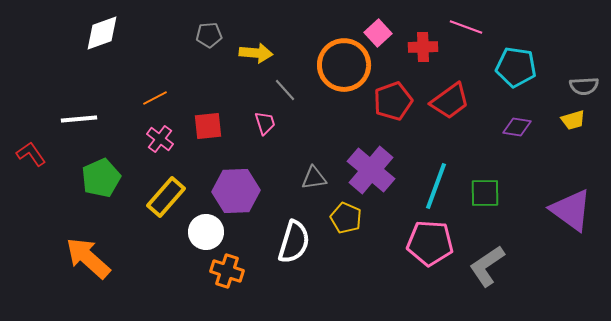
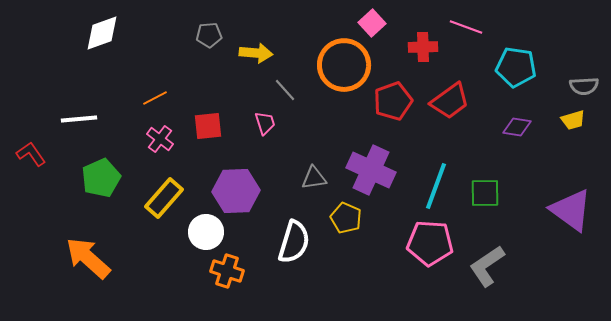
pink square: moved 6 px left, 10 px up
purple cross: rotated 15 degrees counterclockwise
yellow rectangle: moved 2 px left, 1 px down
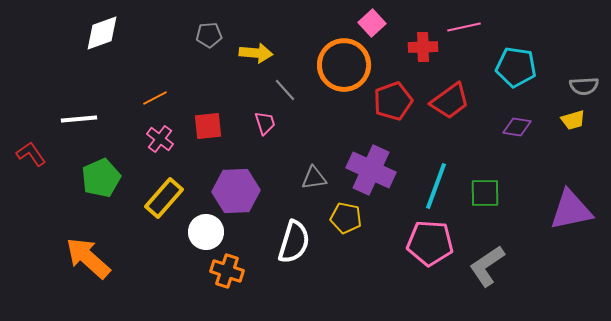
pink line: moved 2 px left; rotated 32 degrees counterclockwise
purple triangle: rotated 48 degrees counterclockwise
yellow pentagon: rotated 12 degrees counterclockwise
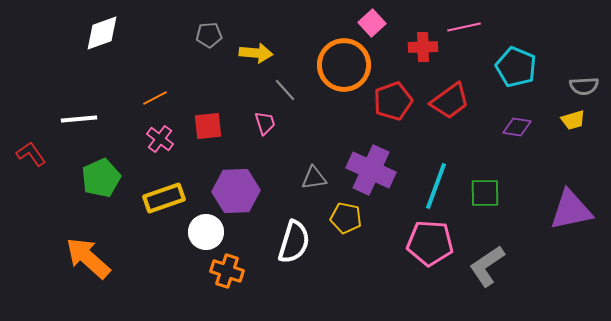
cyan pentagon: rotated 15 degrees clockwise
yellow rectangle: rotated 30 degrees clockwise
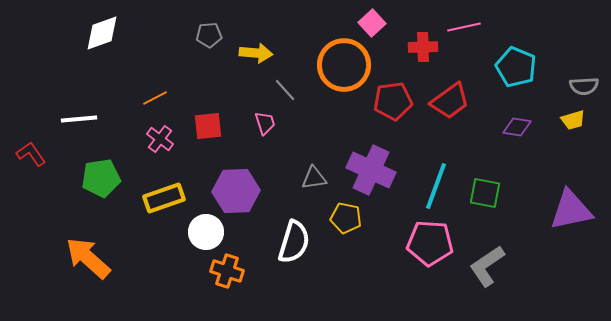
red pentagon: rotated 12 degrees clockwise
green pentagon: rotated 15 degrees clockwise
green square: rotated 12 degrees clockwise
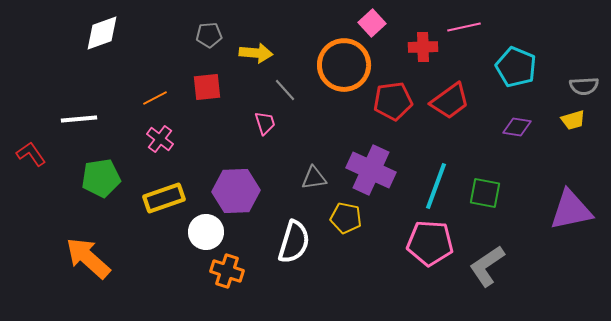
red square: moved 1 px left, 39 px up
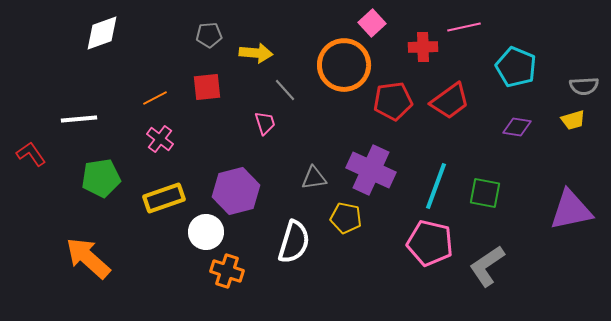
purple hexagon: rotated 12 degrees counterclockwise
pink pentagon: rotated 9 degrees clockwise
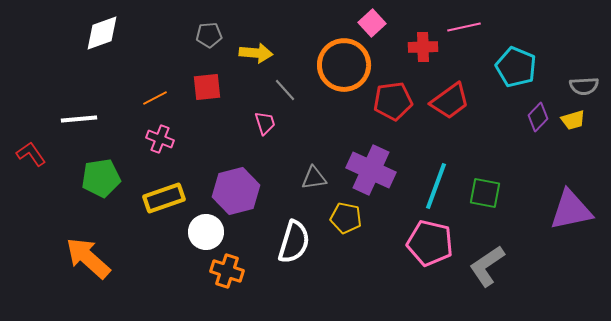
purple diamond: moved 21 px right, 10 px up; rotated 56 degrees counterclockwise
pink cross: rotated 16 degrees counterclockwise
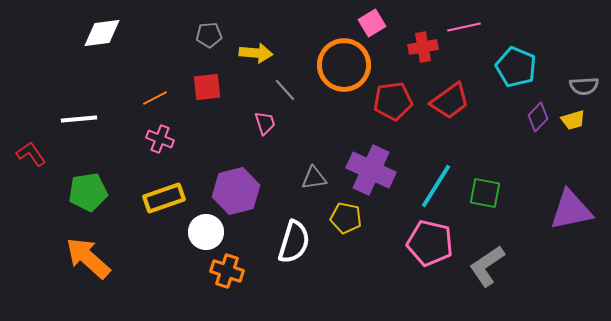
pink square: rotated 12 degrees clockwise
white diamond: rotated 12 degrees clockwise
red cross: rotated 8 degrees counterclockwise
green pentagon: moved 13 px left, 14 px down
cyan line: rotated 12 degrees clockwise
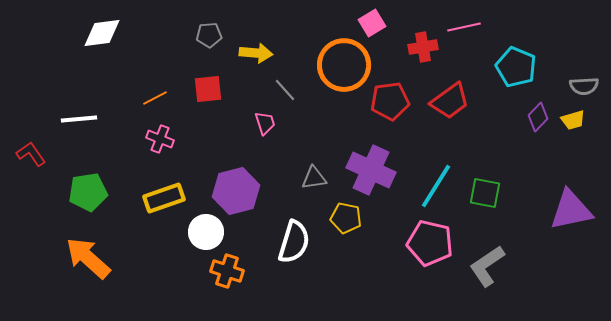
red square: moved 1 px right, 2 px down
red pentagon: moved 3 px left
